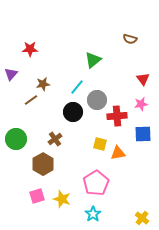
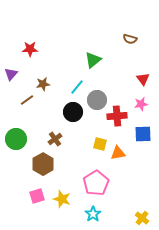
brown line: moved 4 px left
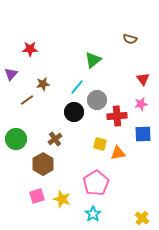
black circle: moved 1 px right
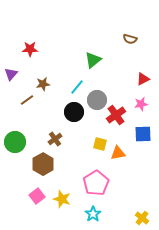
red triangle: rotated 40 degrees clockwise
red cross: moved 1 px left, 1 px up; rotated 30 degrees counterclockwise
green circle: moved 1 px left, 3 px down
pink square: rotated 21 degrees counterclockwise
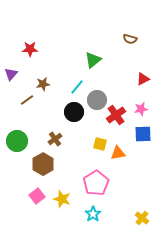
pink star: moved 5 px down
green circle: moved 2 px right, 1 px up
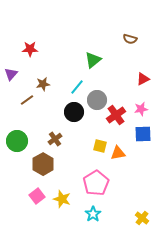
yellow square: moved 2 px down
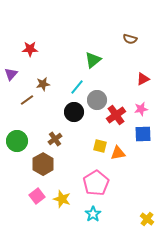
yellow cross: moved 5 px right, 1 px down
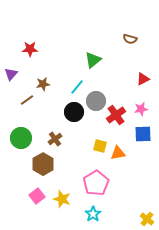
gray circle: moved 1 px left, 1 px down
green circle: moved 4 px right, 3 px up
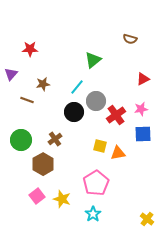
brown line: rotated 56 degrees clockwise
green circle: moved 2 px down
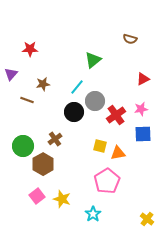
gray circle: moved 1 px left
green circle: moved 2 px right, 6 px down
pink pentagon: moved 11 px right, 2 px up
